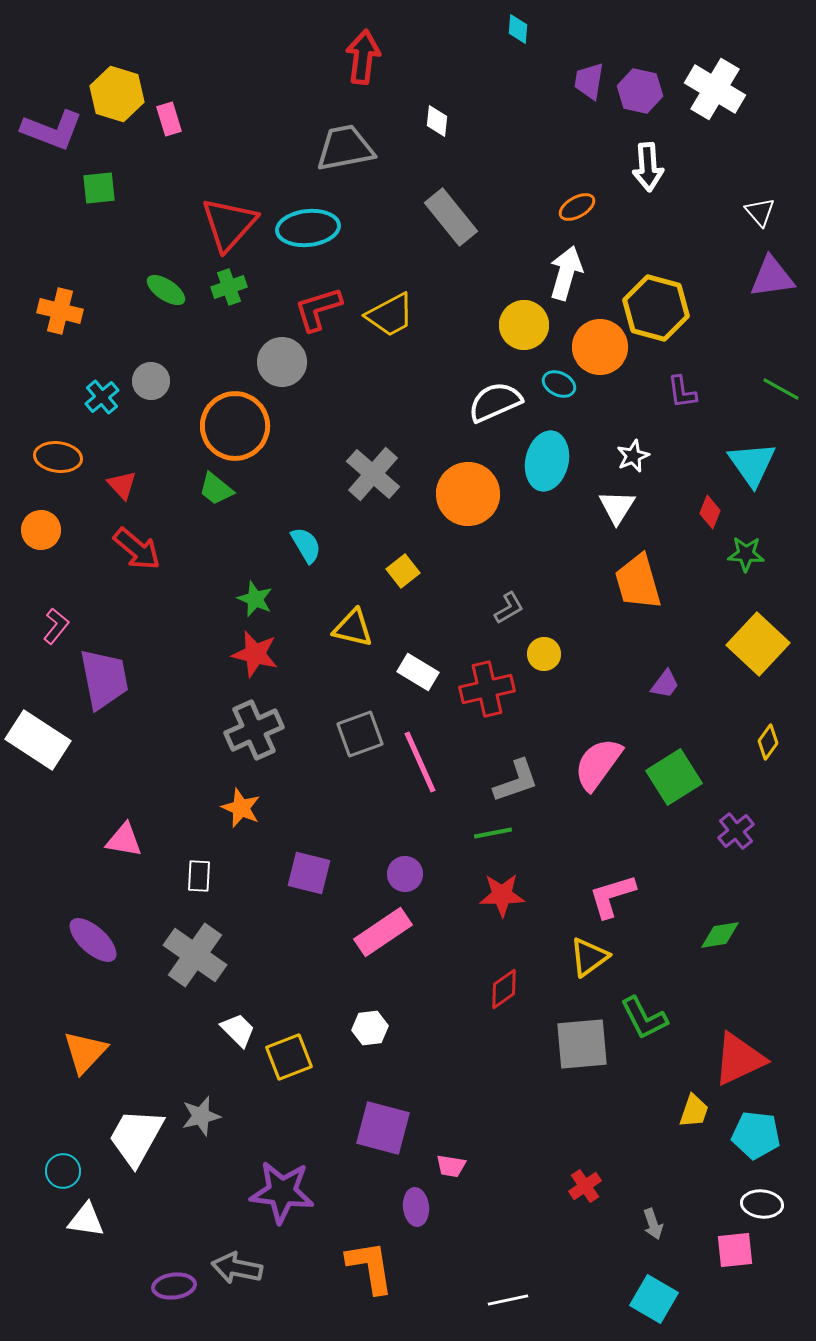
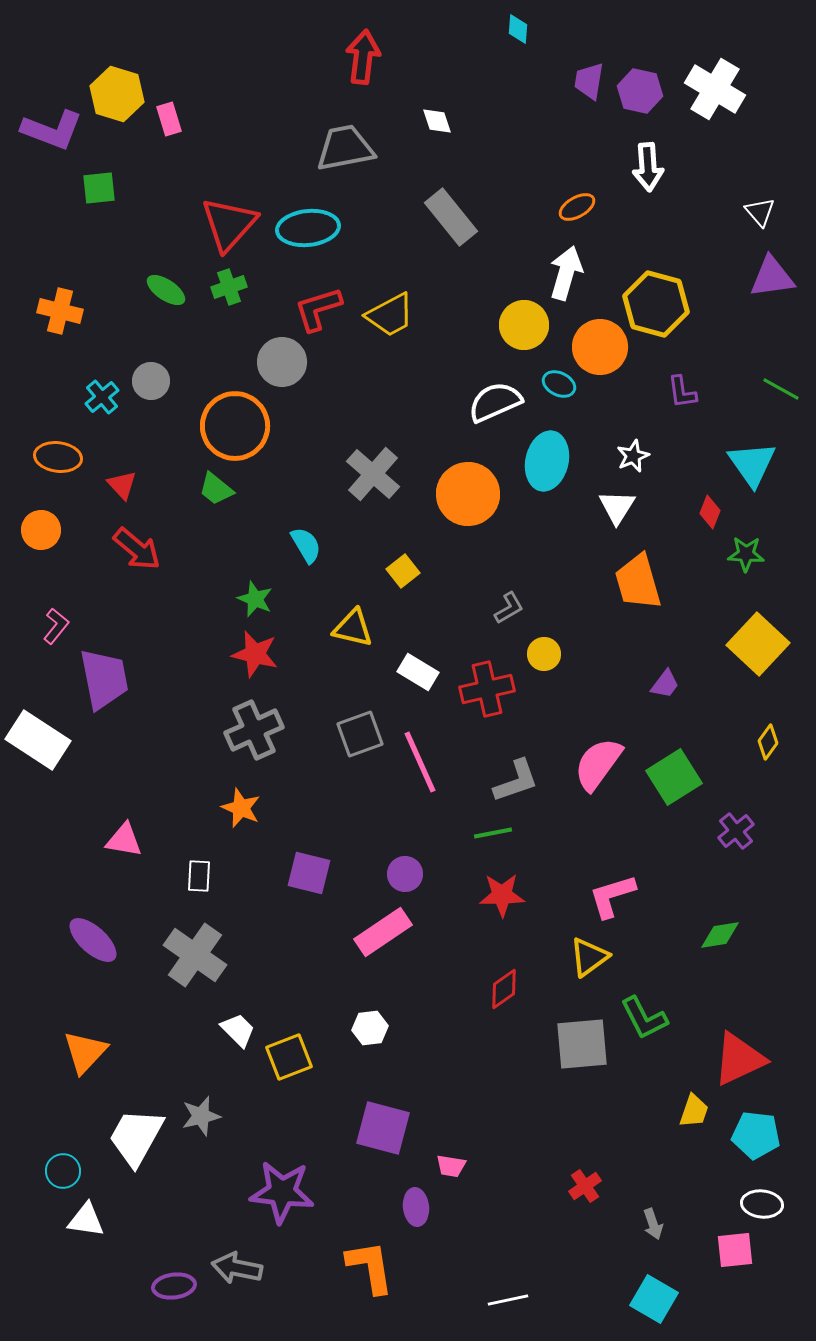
white diamond at (437, 121): rotated 24 degrees counterclockwise
yellow hexagon at (656, 308): moved 4 px up
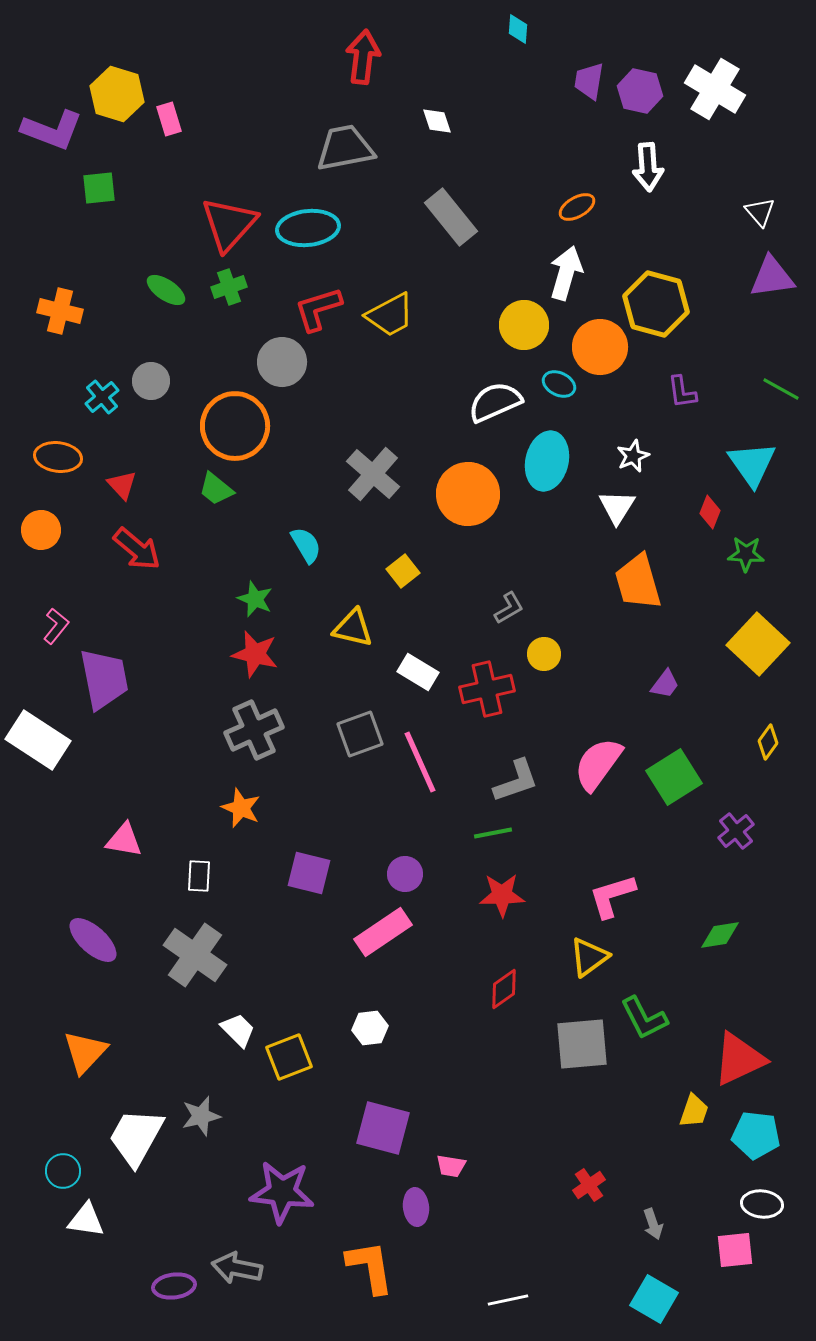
red cross at (585, 1186): moved 4 px right, 1 px up
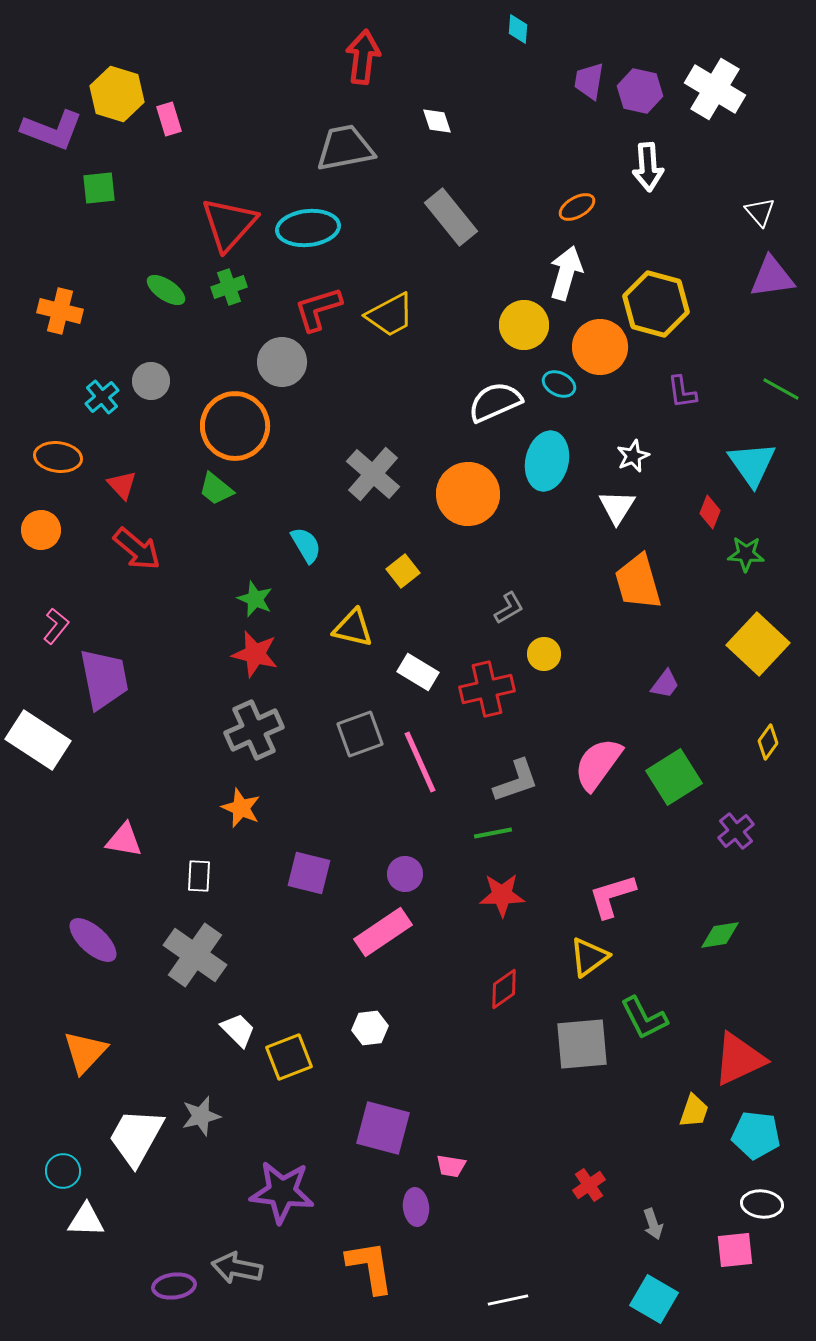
white triangle at (86, 1220): rotated 6 degrees counterclockwise
